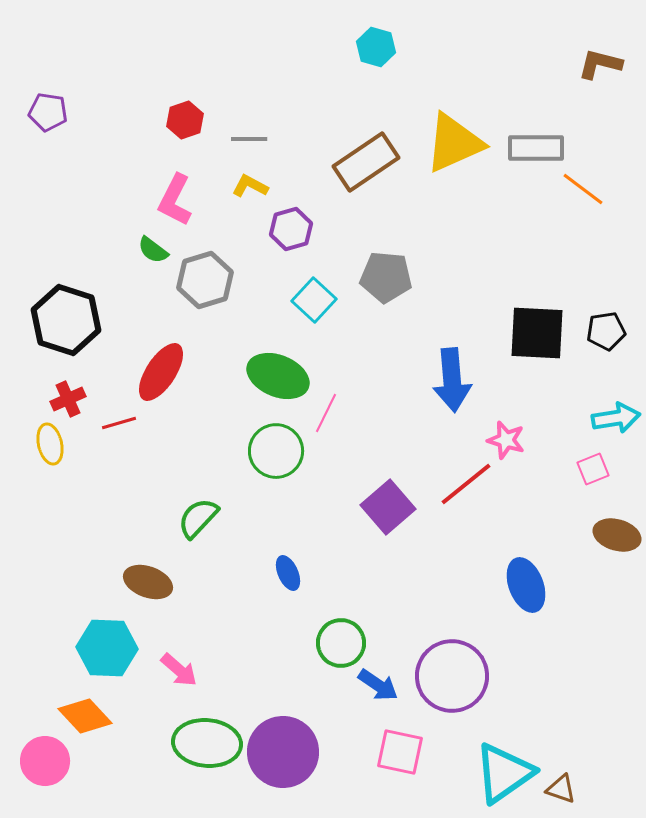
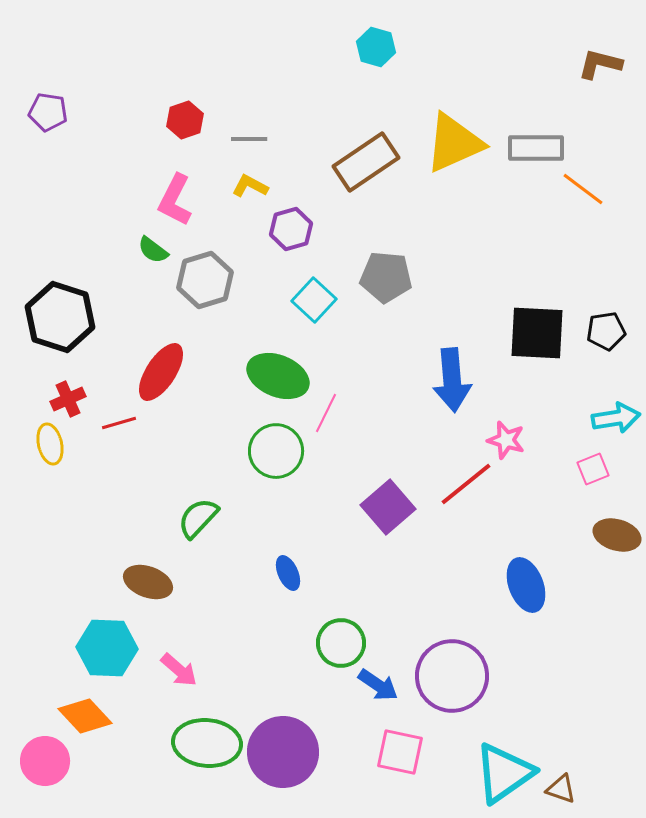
black hexagon at (66, 320): moved 6 px left, 3 px up
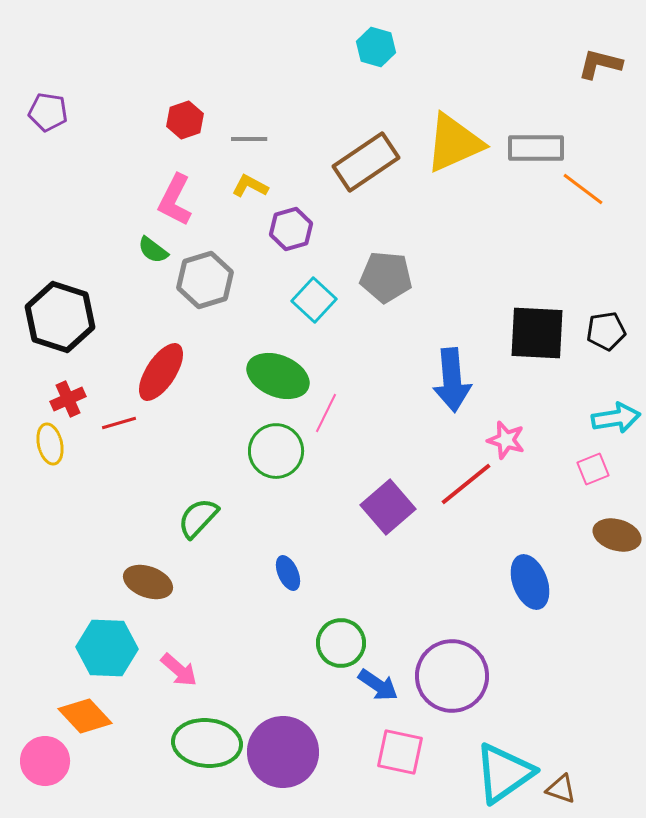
blue ellipse at (526, 585): moved 4 px right, 3 px up
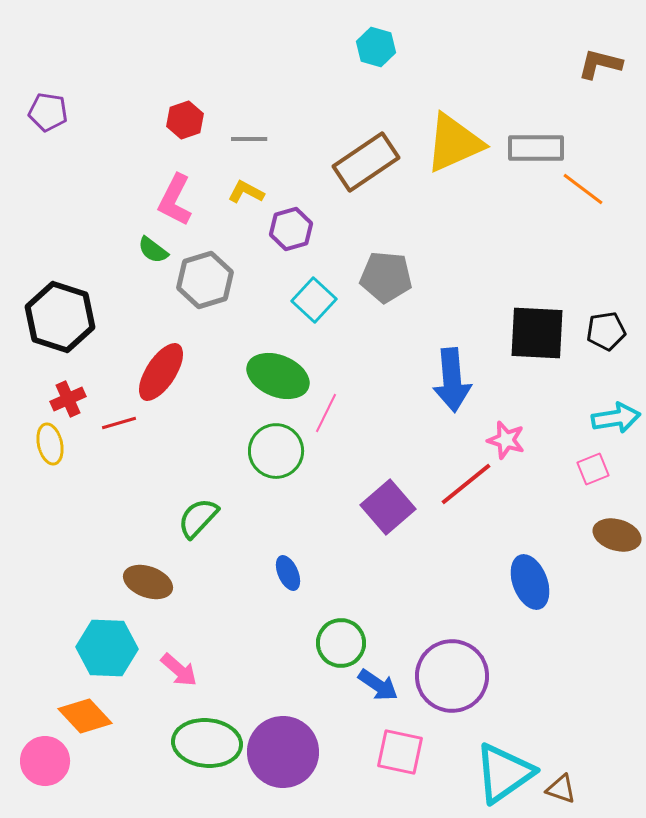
yellow L-shape at (250, 186): moved 4 px left, 6 px down
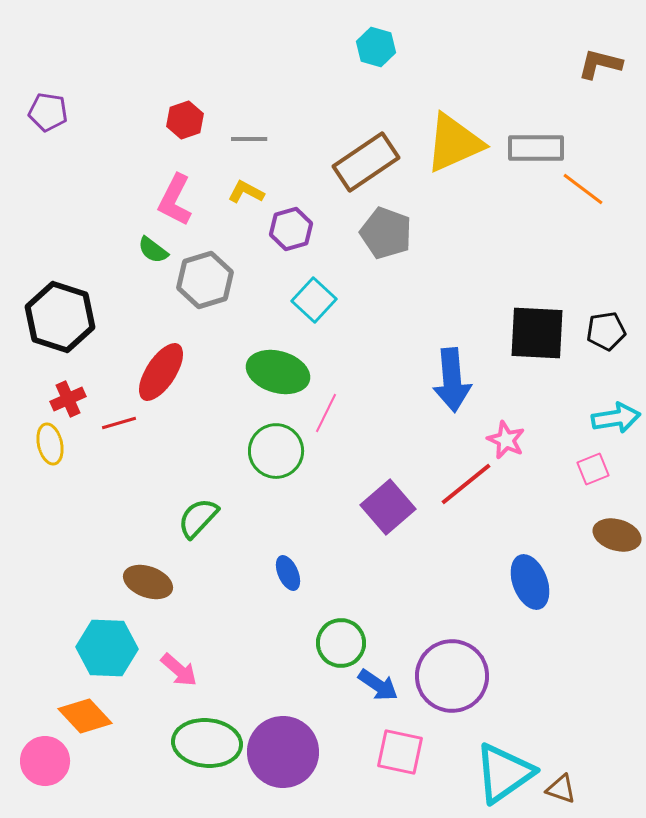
gray pentagon at (386, 277): moved 44 px up; rotated 15 degrees clockwise
green ellipse at (278, 376): moved 4 px up; rotated 6 degrees counterclockwise
pink star at (506, 440): rotated 9 degrees clockwise
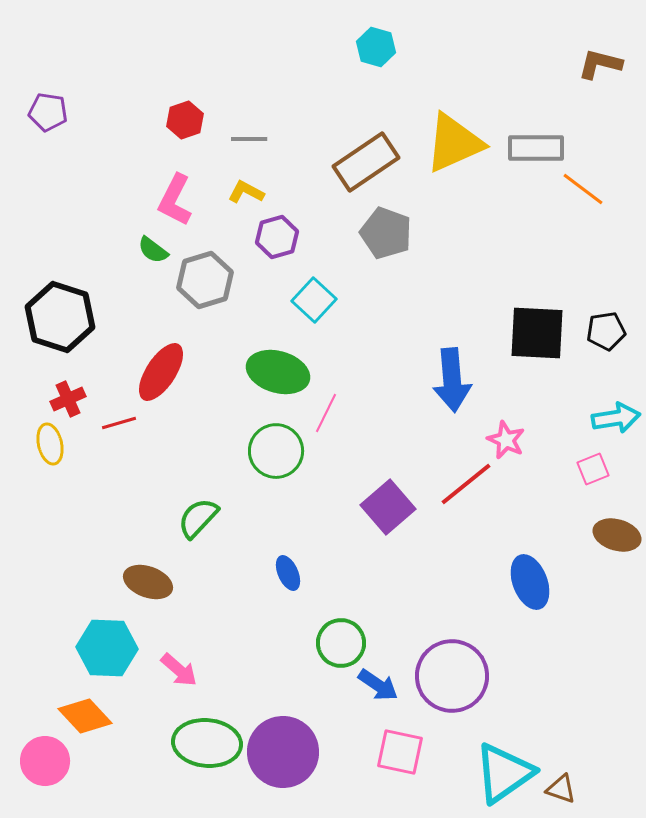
purple hexagon at (291, 229): moved 14 px left, 8 px down
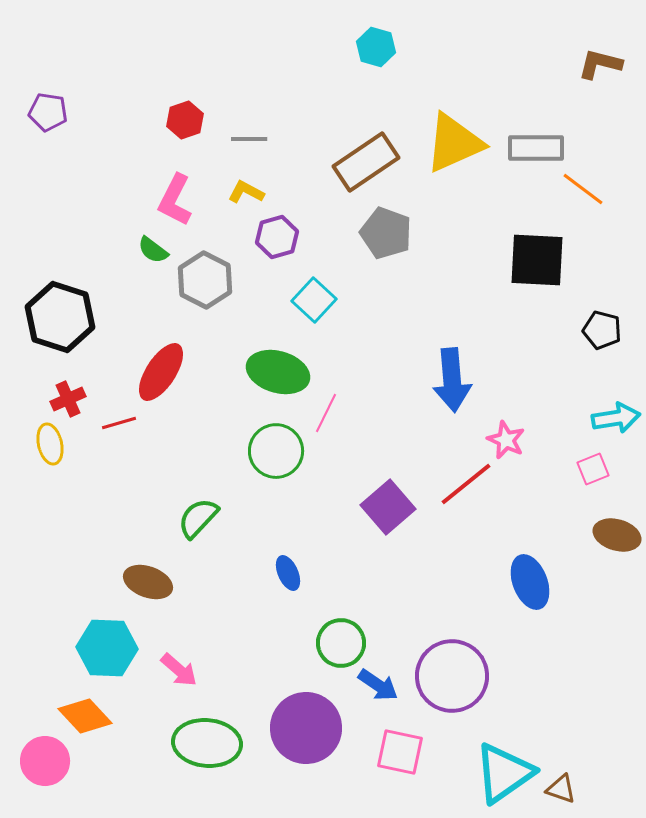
gray hexagon at (205, 280): rotated 16 degrees counterclockwise
black pentagon at (606, 331): moved 4 px left, 1 px up; rotated 24 degrees clockwise
black square at (537, 333): moved 73 px up
purple circle at (283, 752): moved 23 px right, 24 px up
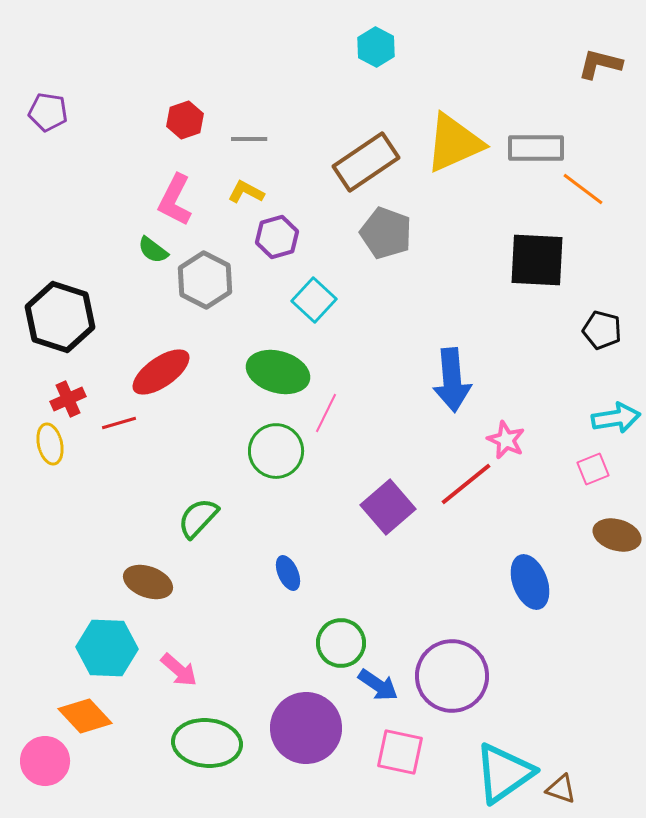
cyan hexagon at (376, 47): rotated 12 degrees clockwise
red ellipse at (161, 372): rotated 22 degrees clockwise
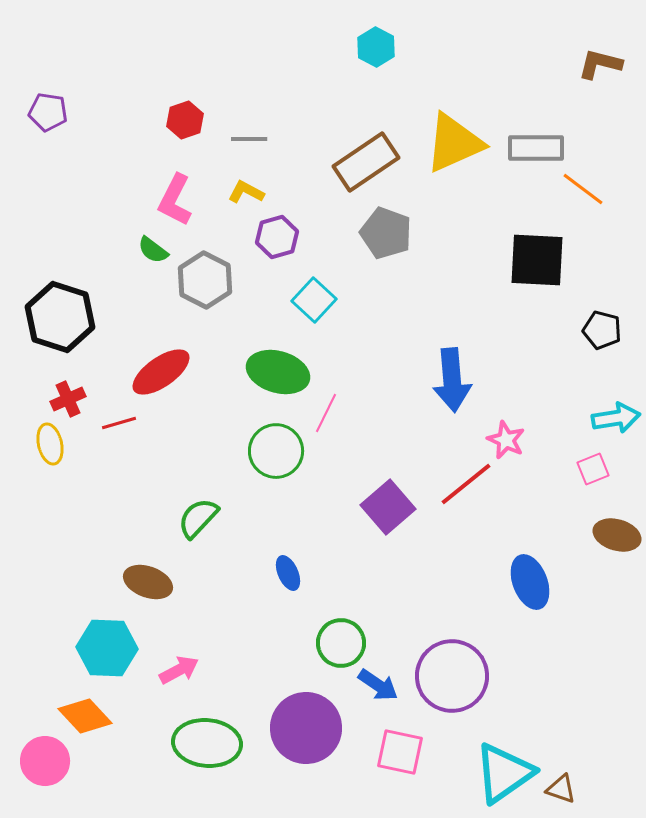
pink arrow at (179, 670): rotated 69 degrees counterclockwise
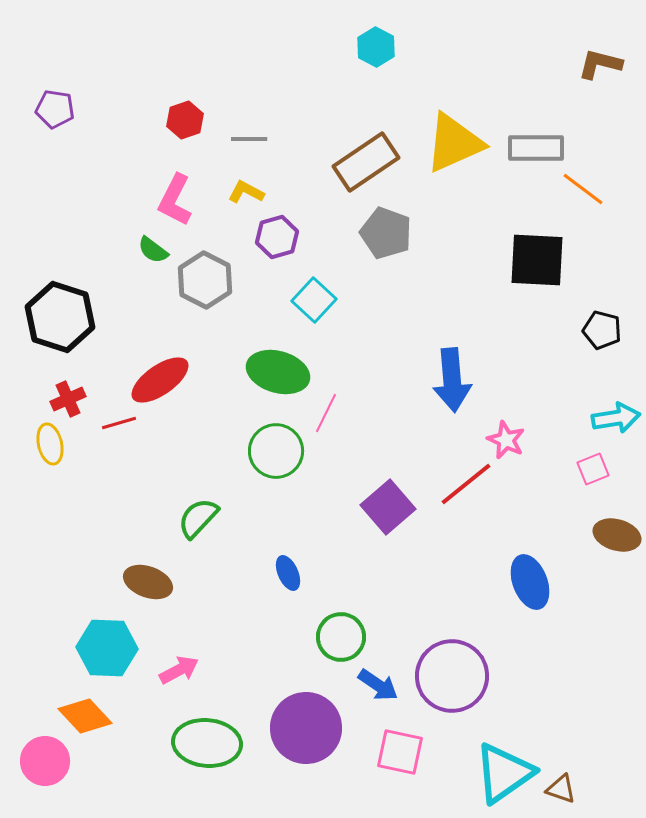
purple pentagon at (48, 112): moved 7 px right, 3 px up
red ellipse at (161, 372): moved 1 px left, 8 px down
green circle at (341, 643): moved 6 px up
